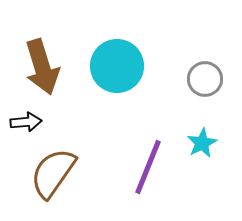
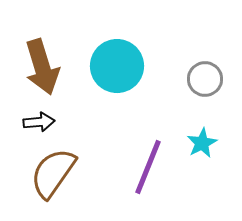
black arrow: moved 13 px right
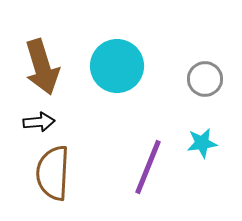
cyan star: rotated 20 degrees clockwise
brown semicircle: rotated 32 degrees counterclockwise
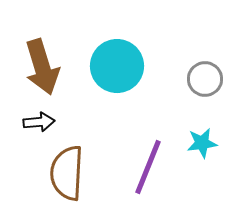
brown semicircle: moved 14 px right
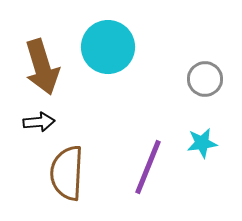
cyan circle: moved 9 px left, 19 px up
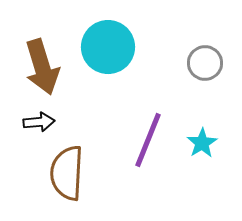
gray circle: moved 16 px up
cyan star: rotated 24 degrees counterclockwise
purple line: moved 27 px up
